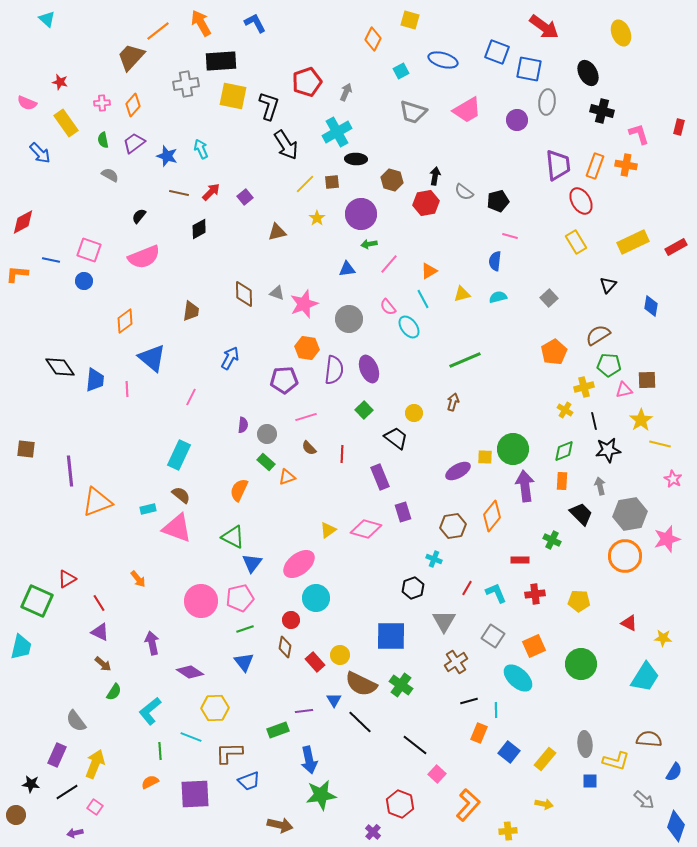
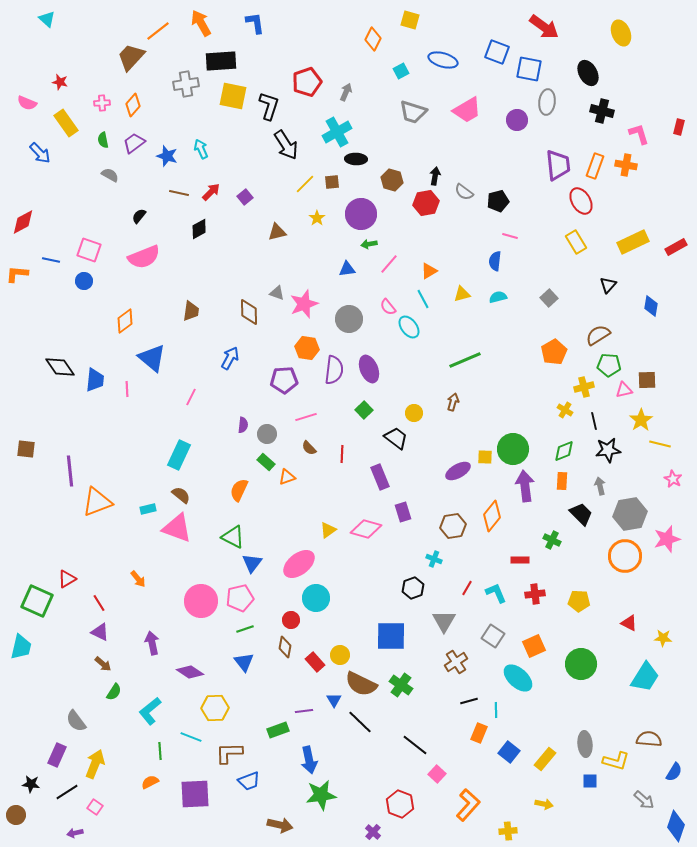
blue L-shape at (255, 23): rotated 20 degrees clockwise
brown diamond at (244, 294): moved 5 px right, 18 px down
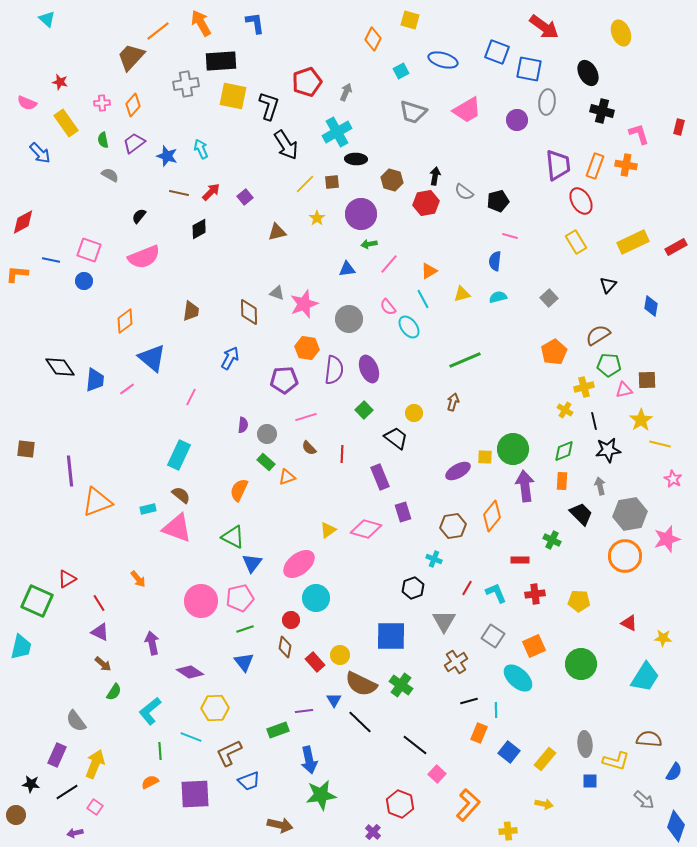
pink line at (127, 389): rotated 56 degrees clockwise
brown L-shape at (229, 753): rotated 24 degrees counterclockwise
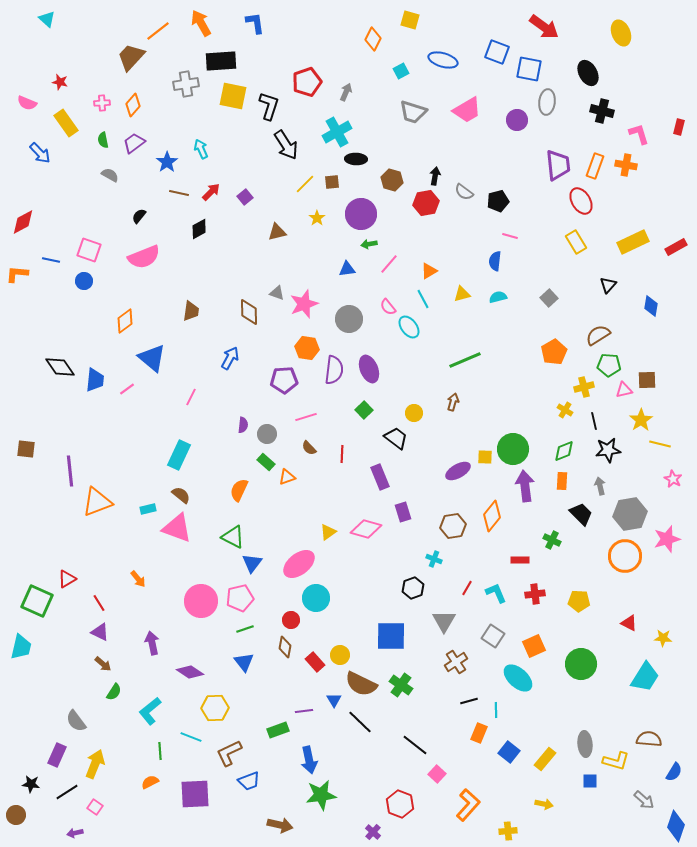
blue star at (167, 156): moved 6 px down; rotated 20 degrees clockwise
yellow triangle at (328, 530): moved 2 px down
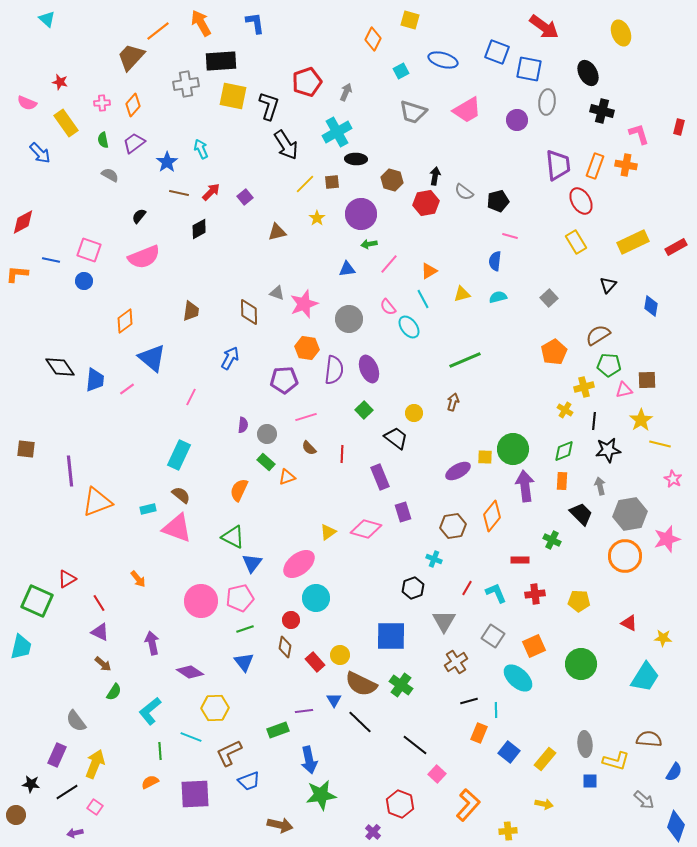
black line at (594, 421): rotated 18 degrees clockwise
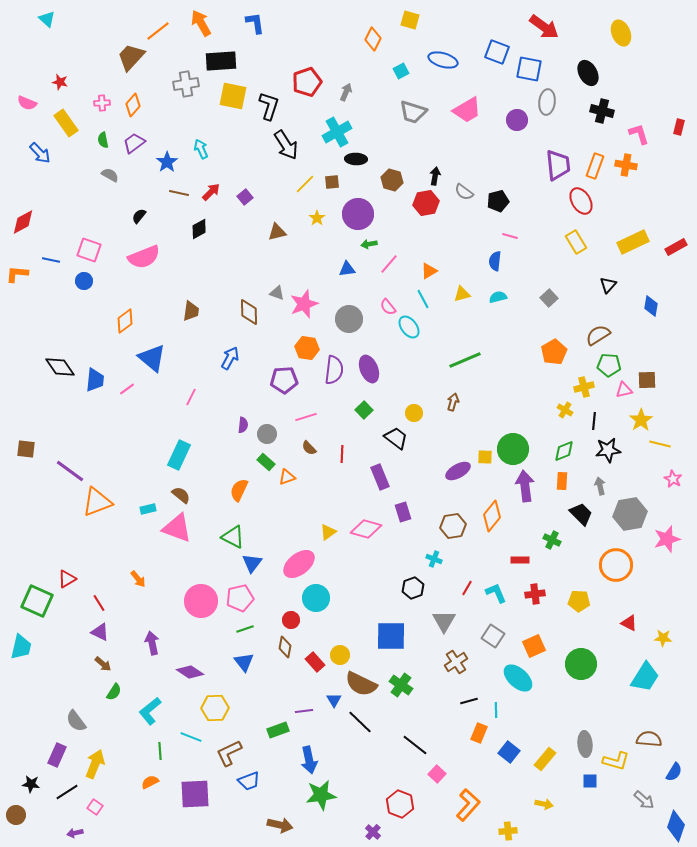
purple circle at (361, 214): moved 3 px left
purple line at (70, 471): rotated 48 degrees counterclockwise
orange circle at (625, 556): moved 9 px left, 9 px down
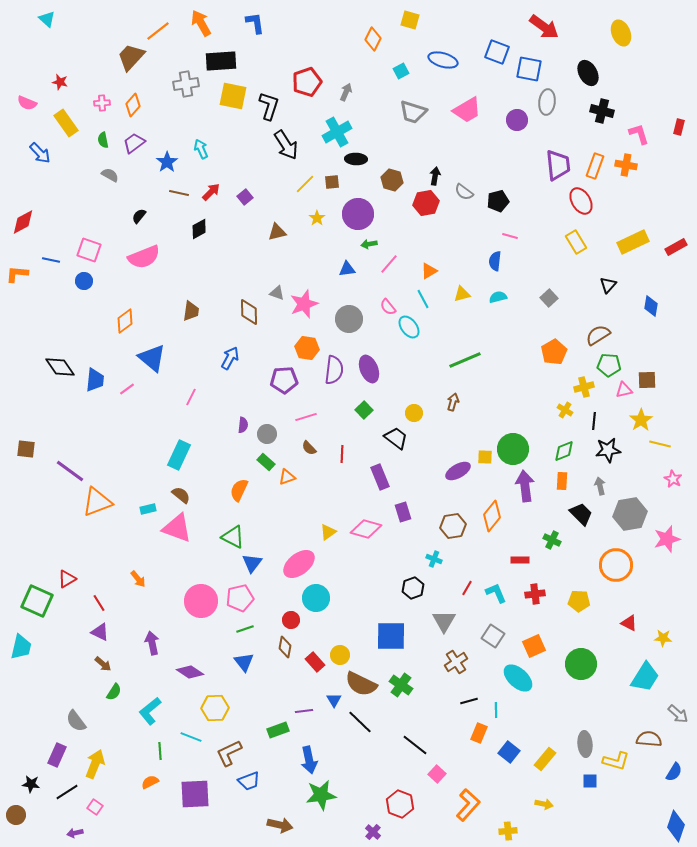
gray arrow at (644, 800): moved 34 px right, 86 px up
